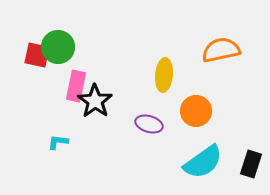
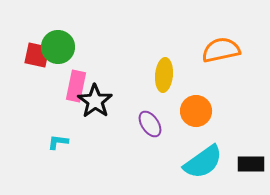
purple ellipse: moved 1 px right; rotated 40 degrees clockwise
black rectangle: rotated 72 degrees clockwise
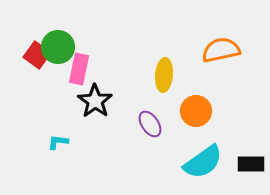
red square: rotated 24 degrees clockwise
pink rectangle: moved 3 px right, 17 px up
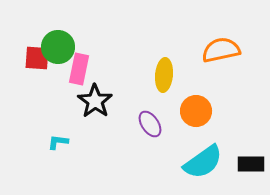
red square: moved 3 px down; rotated 32 degrees counterclockwise
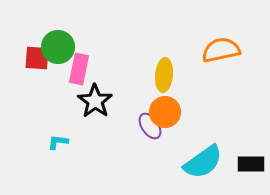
orange circle: moved 31 px left, 1 px down
purple ellipse: moved 2 px down
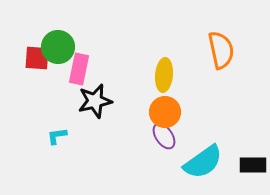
orange semicircle: rotated 90 degrees clockwise
black star: rotated 24 degrees clockwise
purple ellipse: moved 14 px right, 10 px down
cyan L-shape: moved 1 px left, 6 px up; rotated 15 degrees counterclockwise
black rectangle: moved 2 px right, 1 px down
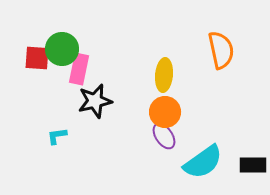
green circle: moved 4 px right, 2 px down
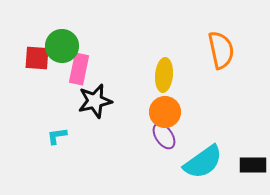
green circle: moved 3 px up
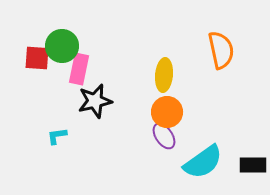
orange circle: moved 2 px right
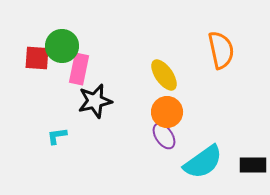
yellow ellipse: rotated 40 degrees counterclockwise
